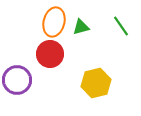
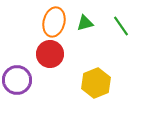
green triangle: moved 4 px right, 4 px up
yellow hexagon: rotated 8 degrees counterclockwise
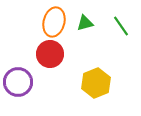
purple circle: moved 1 px right, 2 px down
